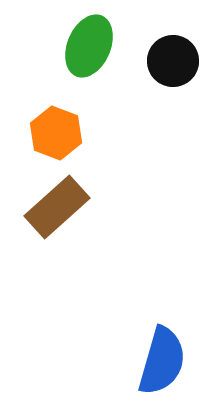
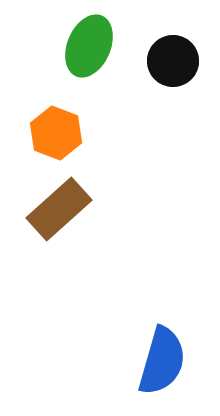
brown rectangle: moved 2 px right, 2 px down
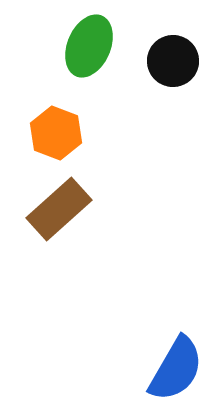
blue semicircle: moved 14 px right, 8 px down; rotated 14 degrees clockwise
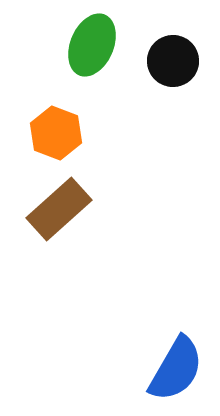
green ellipse: moved 3 px right, 1 px up
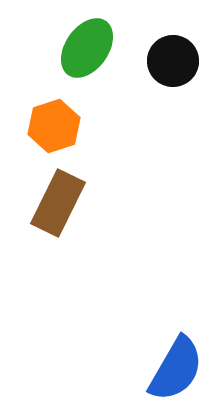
green ellipse: moved 5 px left, 3 px down; rotated 12 degrees clockwise
orange hexagon: moved 2 px left, 7 px up; rotated 21 degrees clockwise
brown rectangle: moved 1 px left, 6 px up; rotated 22 degrees counterclockwise
